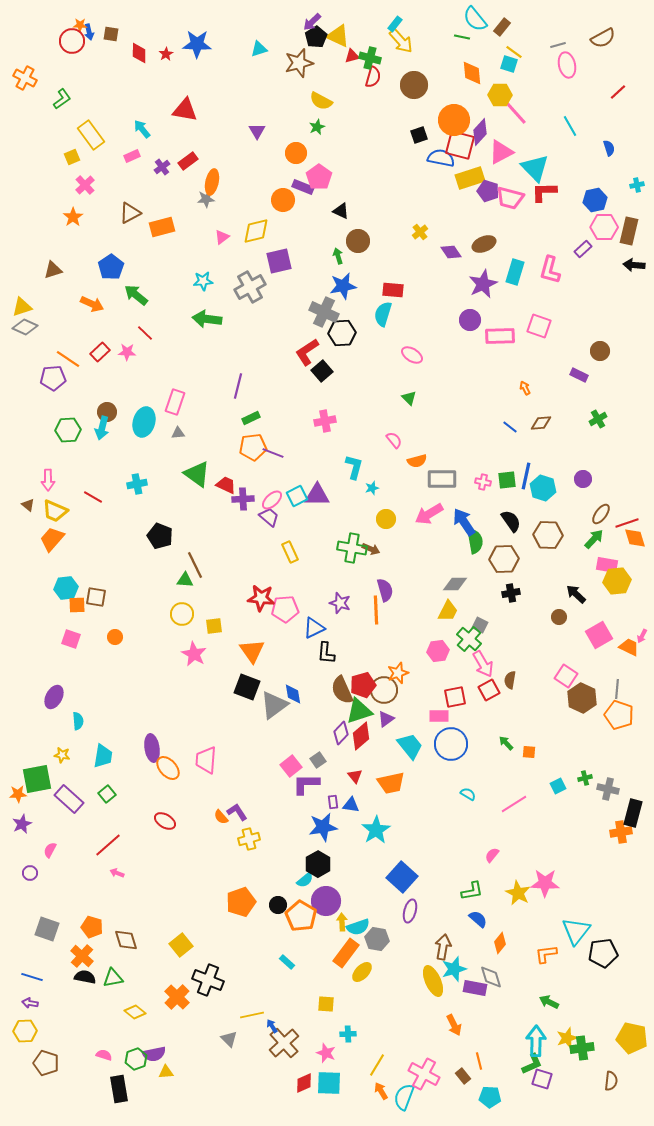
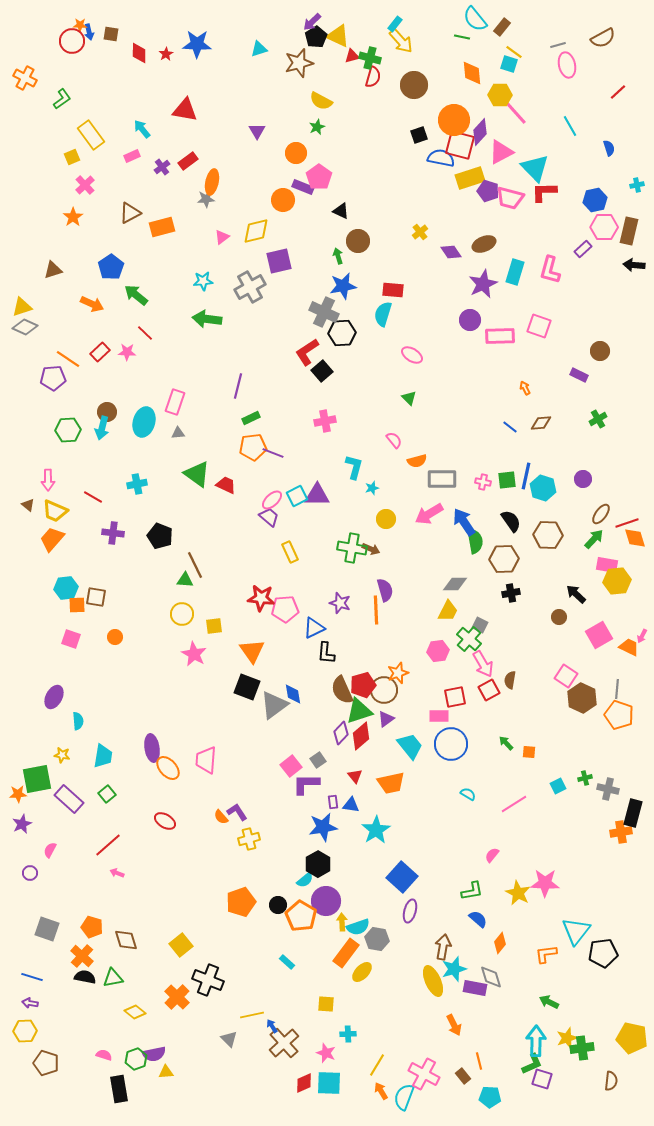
purple cross at (243, 499): moved 130 px left, 34 px down; rotated 10 degrees clockwise
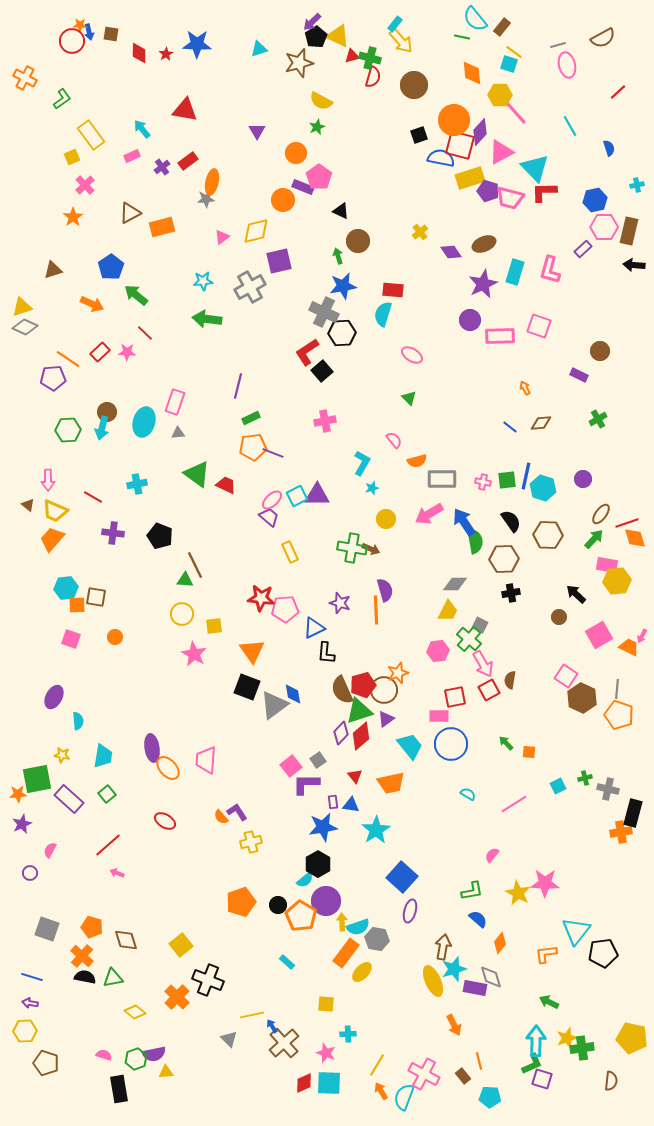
cyan L-shape at (354, 467): moved 8 px right, 4 px up; rotated 15 degrees clockwise
yellow cross at (249, 839): moved 2 px right, 3 px down
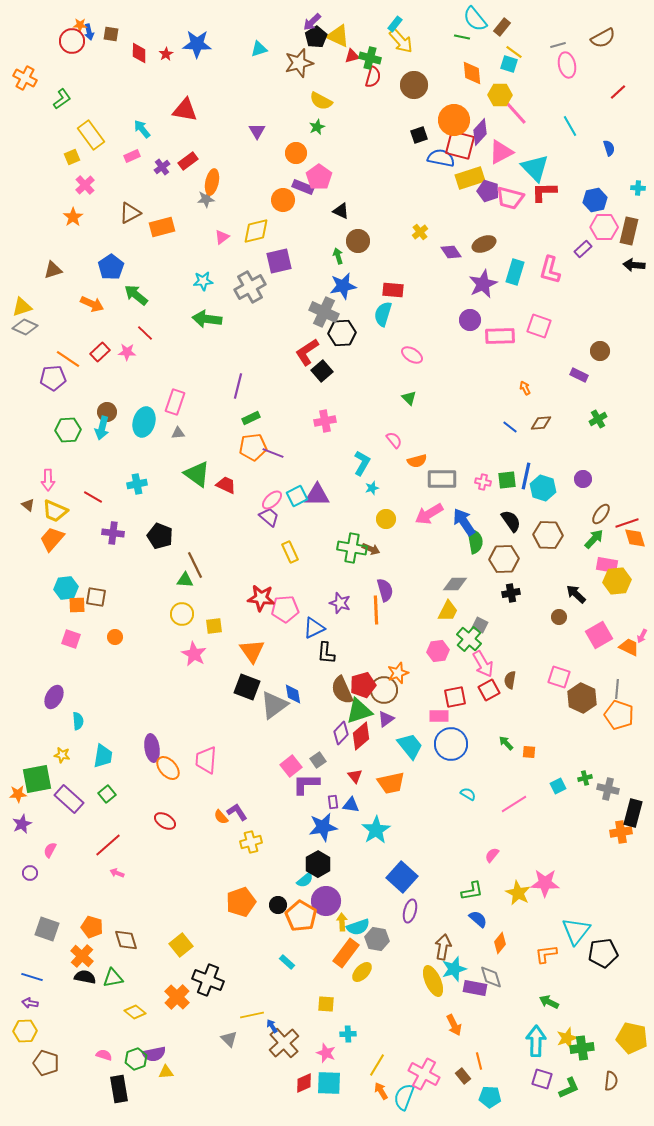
cyan cross at (637, 185): moved 1 px right, 3 px down; rotated 16 degrees clockwise
pink square at (566, 676): moved 7 px left, 1 px down; rotated 15 degrees counterclockwise
green L-shape at (532, 1064): moved 37 px right, 24 px down
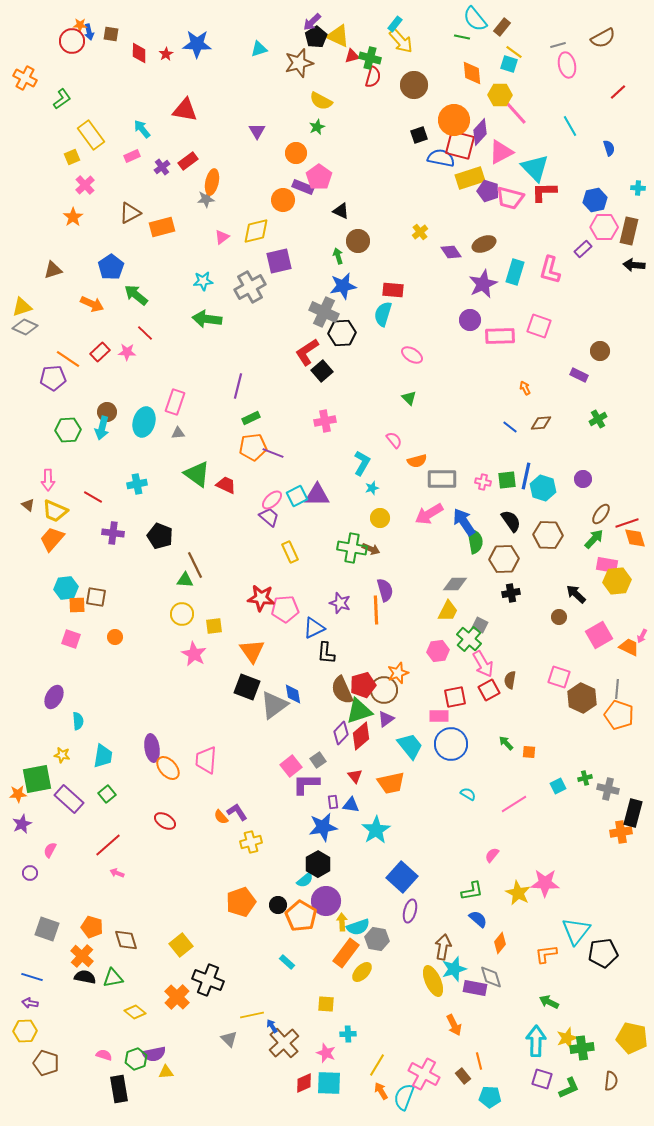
yellow circle at (386, 519): moved 6 px left, 1 px up
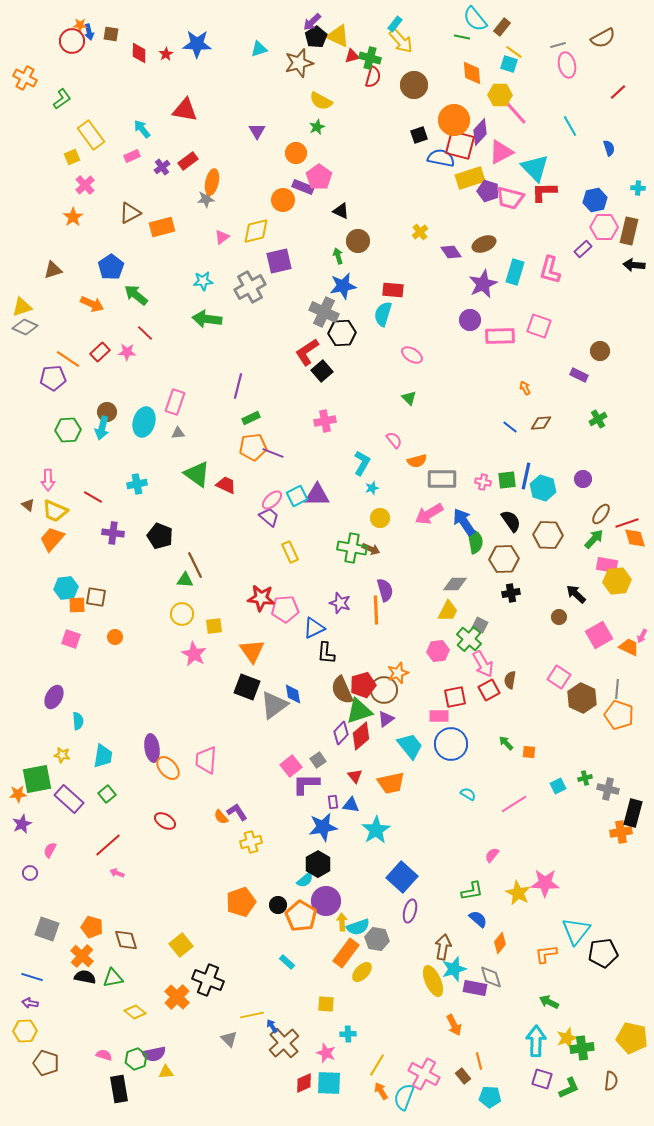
pink square at (559, 677): rotated 15 degrees clockwise
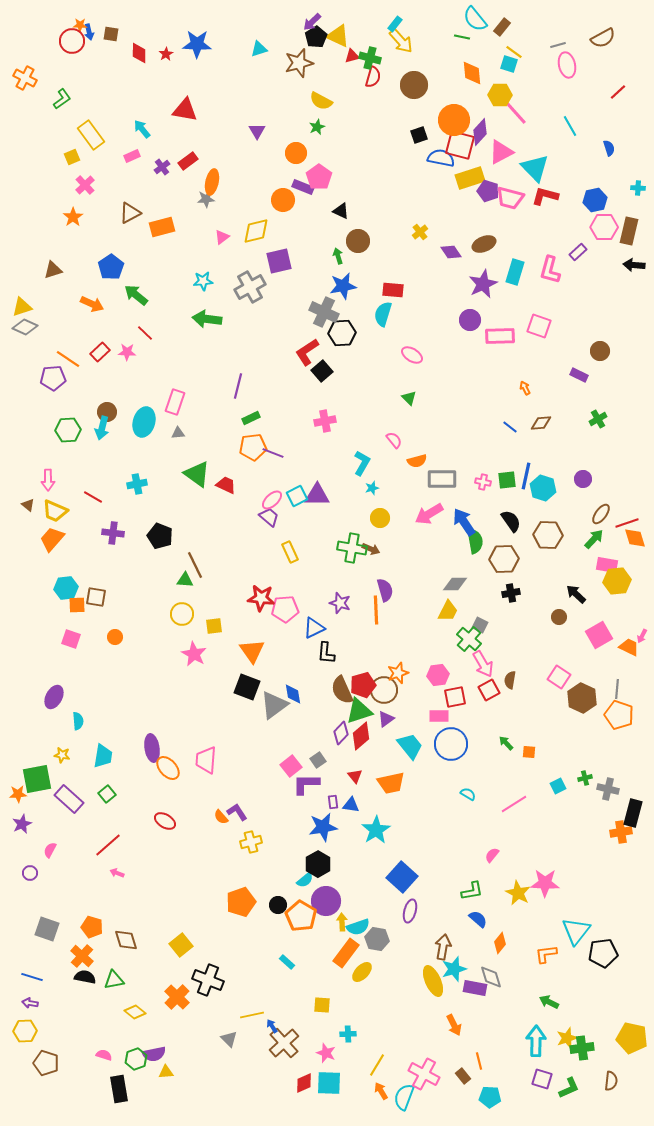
red L-shape at (544, 192): moved 1 px right, 4 px down; rotated 16 degrees clockwise
purple rectangle at (583, 249): moved 5 px left, 3 px down
pink hexagon at (438, 651): moved 24 px down
green triangle at (113, 978): moved 1 px right, 2 px down
yellow square at (326, 1004): moved 4 px left, 1 px down
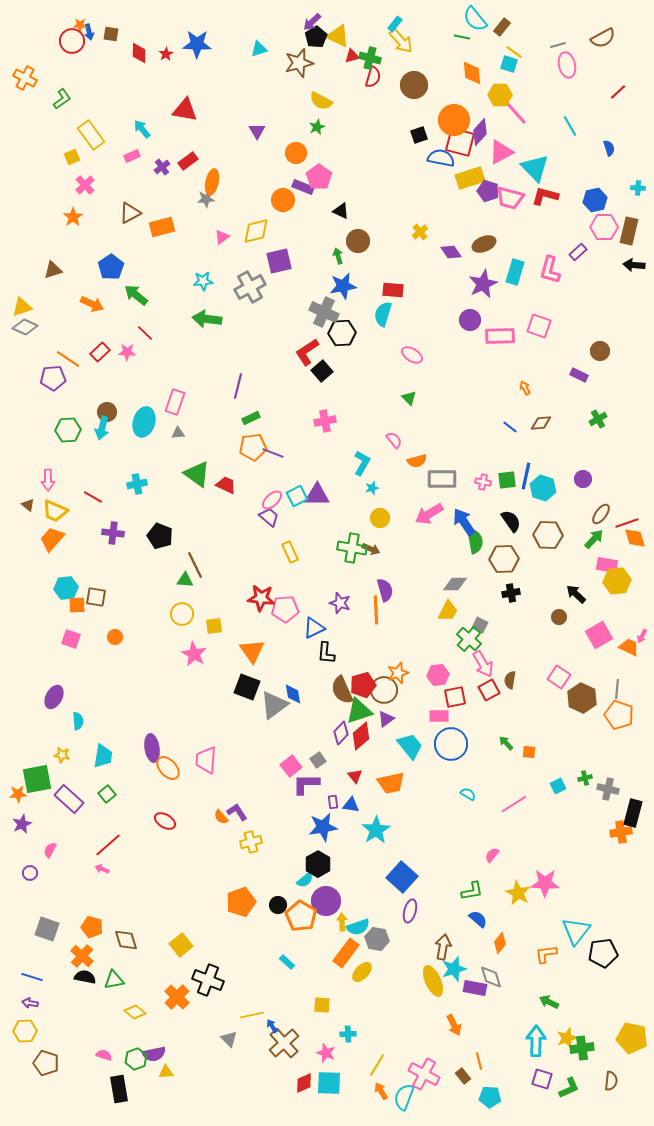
red square at (460, 145): moved 3 px up
pink arrow at (117, 873): moved 15 px left, 4 px up
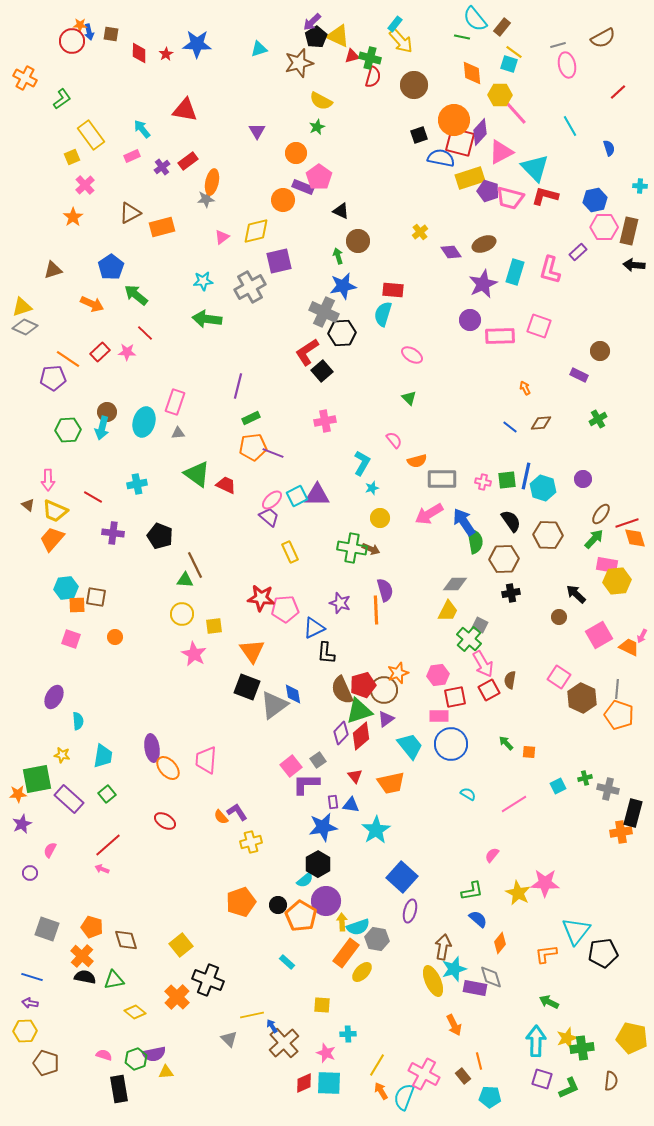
cyan cross at (638, 188): moved 2 px right, 2 px up
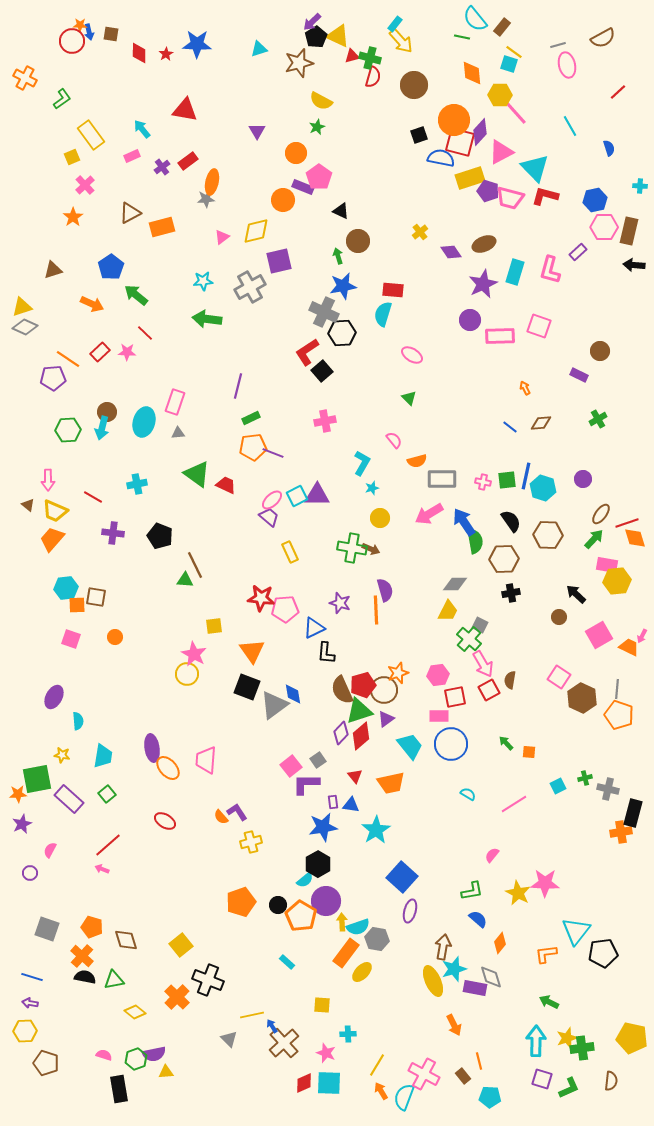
yellow circle at (182, 614): moved 5 px right, 60 px down
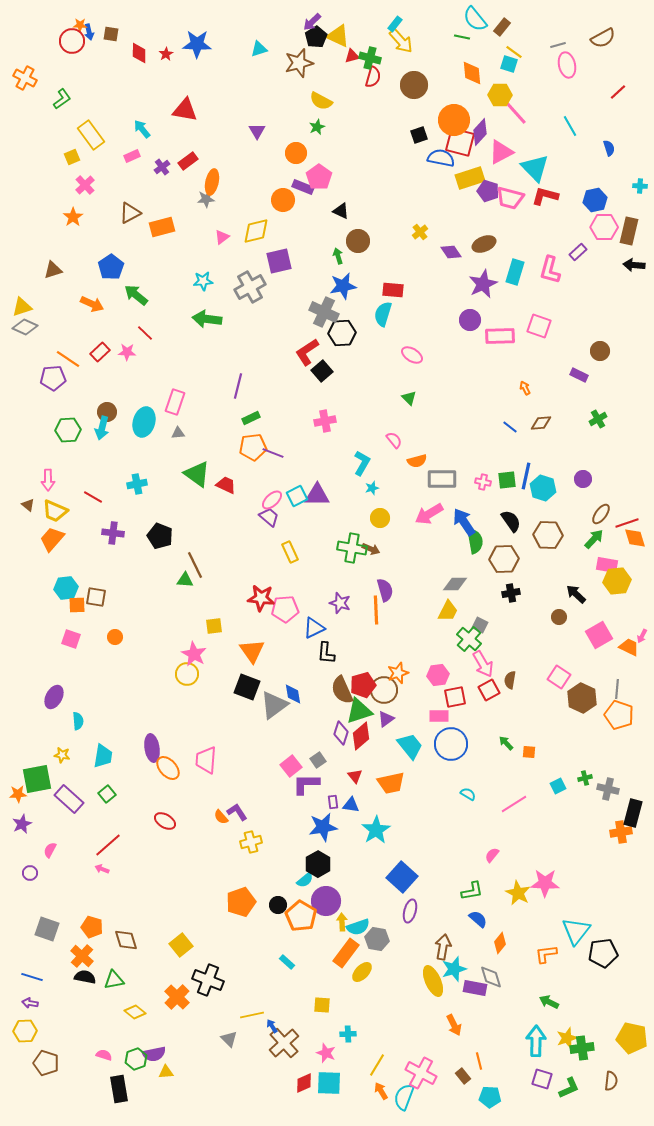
purple diamond at (341, 733): rotated 25 degrees counterclockwise
pink cross at (424, 1074): moved 3 px left, 1 px up
